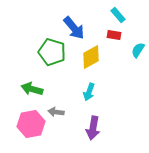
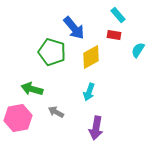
gray arrow: rotated 21 degrees clockwise
pink hexagon: moved 13 px left, 6 px up
purple arrow: moved 3 px right
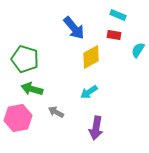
cyan rectangle: rotated 28 degrees counterclockwise
green pentagon: moved 27 px left, 7 px down
cyan arrow: rotated 36 degrees clockwise
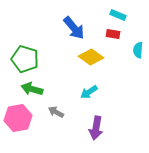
red rectangle: moved 1 px left, 1 px up
cyan semicircle: rotated 28 degrees counterclockwise
yellow diamond: rotated 65 degrees clockwise
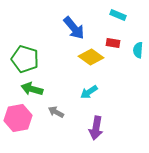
red rectangle: moved 9 px down
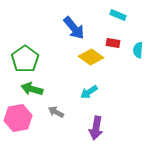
green pentagon: rotated 20 degrees clockwise
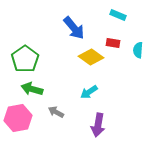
purple arrow: moved 2 px right, 3 px up
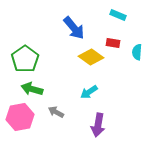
cyan semicircle: moved 1 px left, 2 px down
pink hexagon: moved 2 px right, 1 px up
